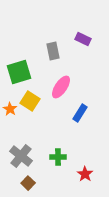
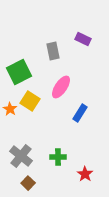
green square: rotated 10 degrees counterclockwise
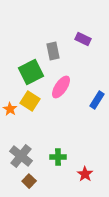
green square: moved 12 px right
blue rectangle: moved 17 px right, 13 px up
brown square: moved 1 px right, 2 px up
